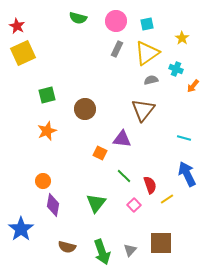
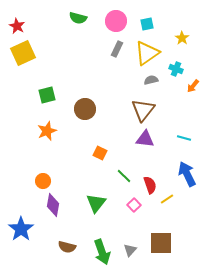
purple triangle: moved 23 px right
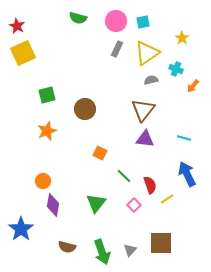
cyan square: moved 4 px left, 2 px up
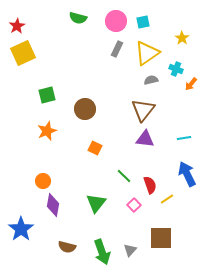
red star: rotated 14 degrees clockwise
orange arrow: moved 2 px left, 2 px up
cyan line: rotated 24 degrees counterclockwise
orange square: moved 5 px left, 5 px up
brown square: moved 5 px up
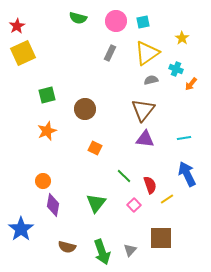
gray rectangle: moved 7 px left, 4 px down
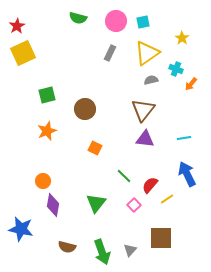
red semicircle: rotated 120 degrees counterclockwise
blue star: rotated 25 degrees counterclockwise
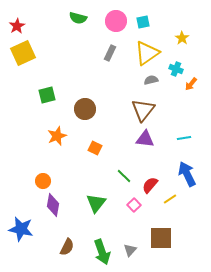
orange star: moved 10 px right, 5 px down
yellow line: moved 3 px right
brown semicircle: rotated 78 degrees counterclockwise
